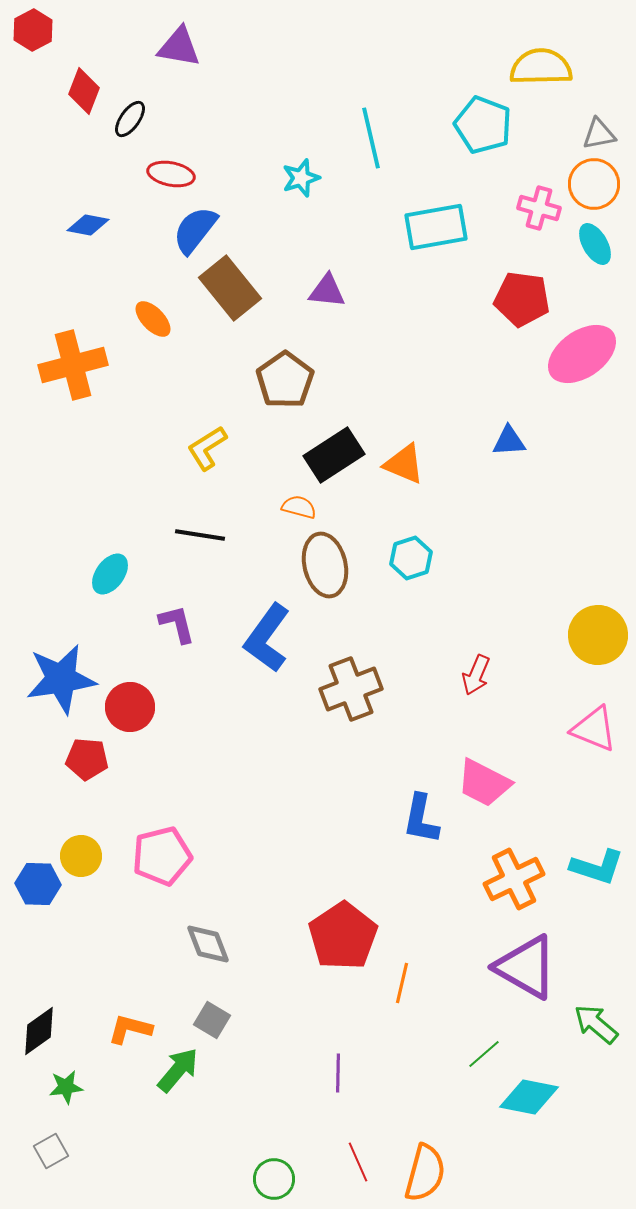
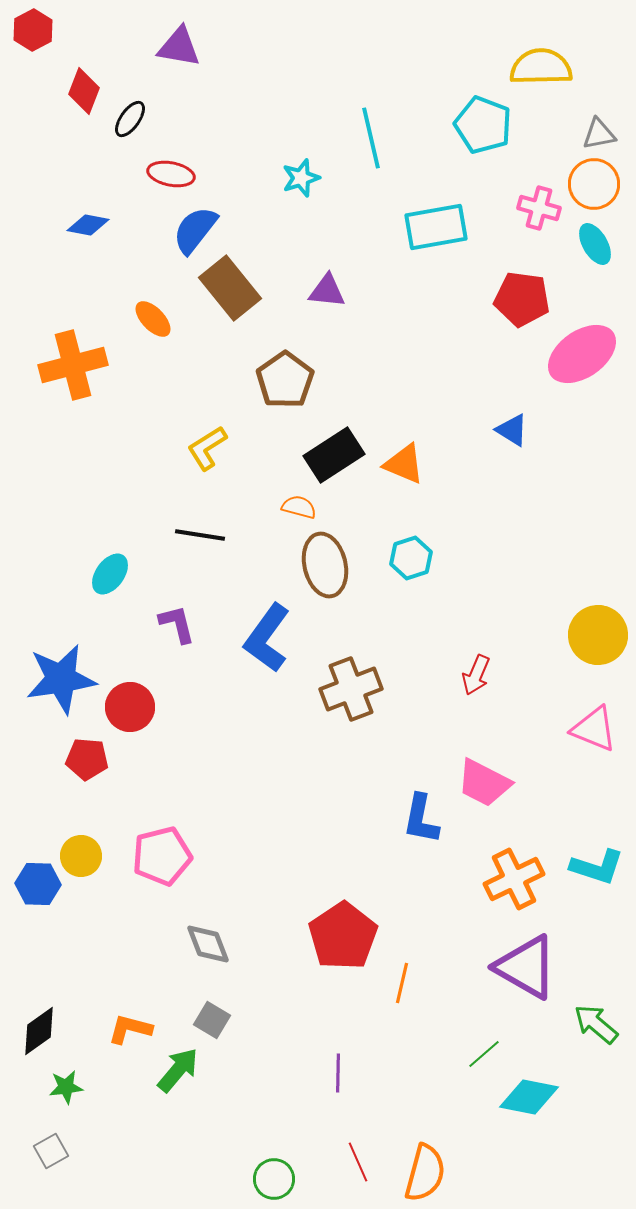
blue triangle at (509, 441): moved 3 px right, 11 px up; rotated 36 degrees clockwise
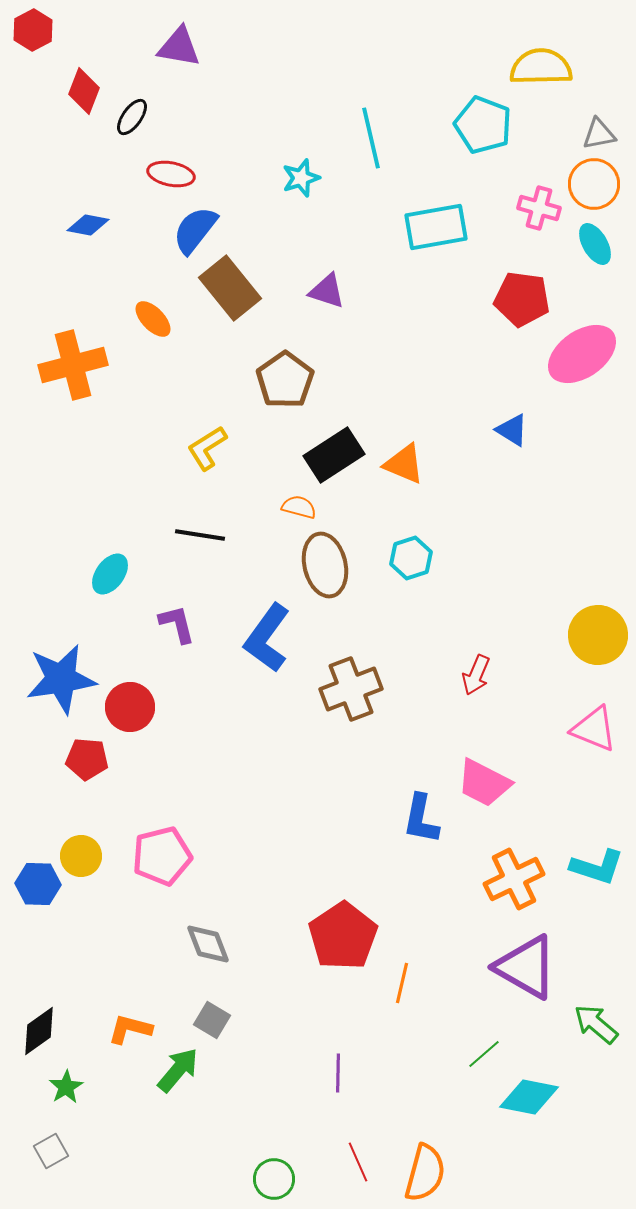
black ellipse at (130, 119): moved 2 px right, 2 px up
purple triangle at (327, 291): rotated 12 degrees clockwise
green star at (66, 1087): rotated 24 degrees counterclockwise
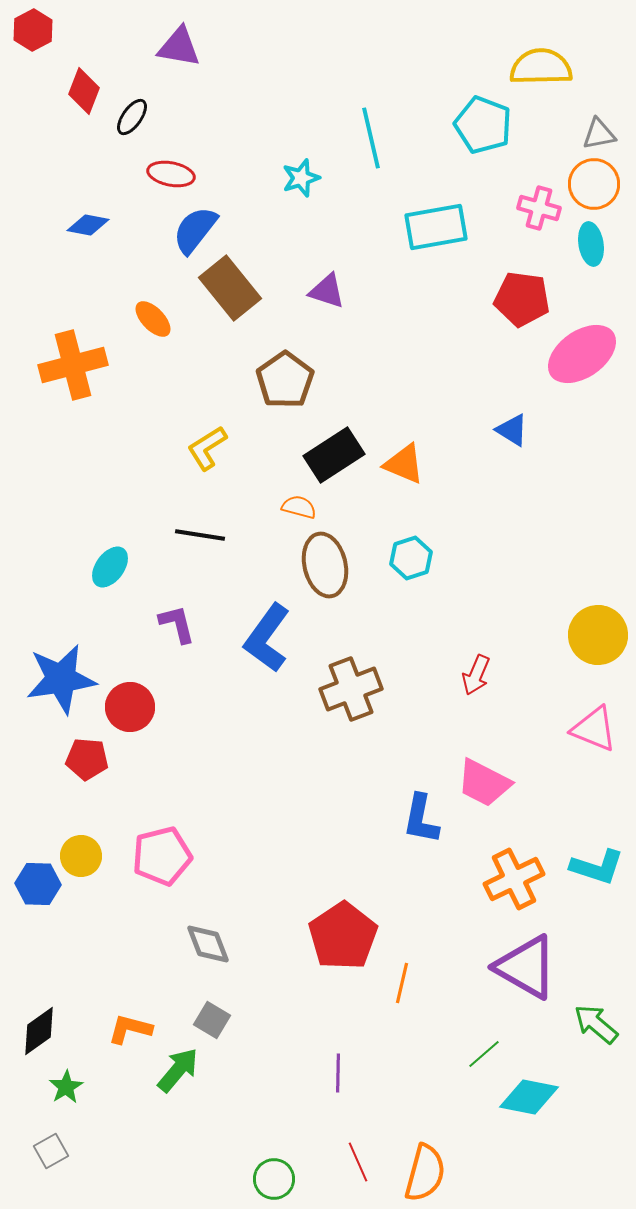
cyan ellipse at (595, 244): moved 4 px left; rotated 21 degrees clockwise
cyan ellipse at (110, 574): moved 7 px up
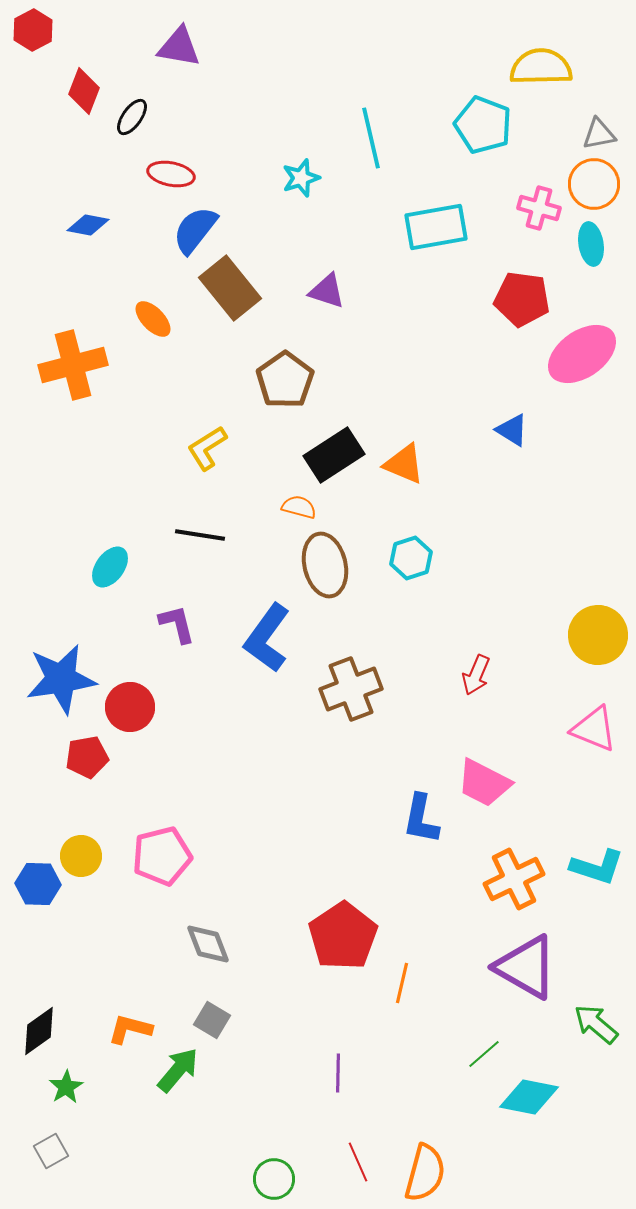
red pentagon at (87, 759): moved 2 px up; rotated 15 degrees counterclockwise
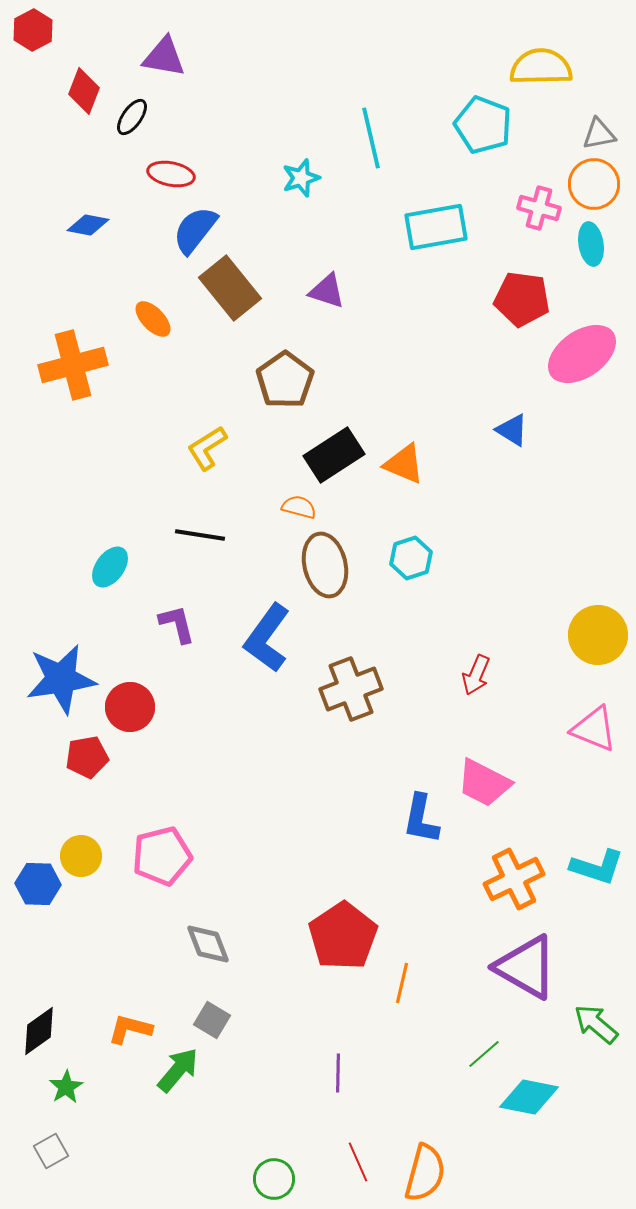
purple triangle at (179, 47): moved 15 px left, 10 px down
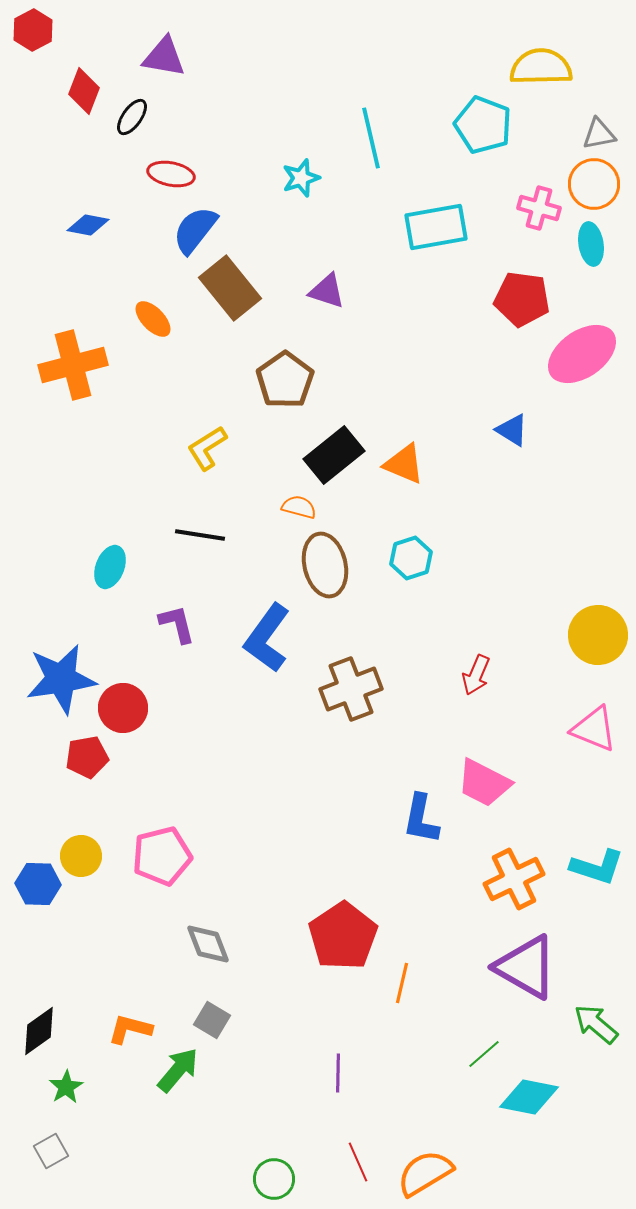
black rectangle at (334, 455): rotated 6 degrees counterclockwise
cyan ellipse at (110, 567): rotated 15 degrees counterclockwise
red circle at (130, 707): moved 7 px left, 1 px down
orange semicircle at (425, 1173): rotated 136 degrees counterclockwise
